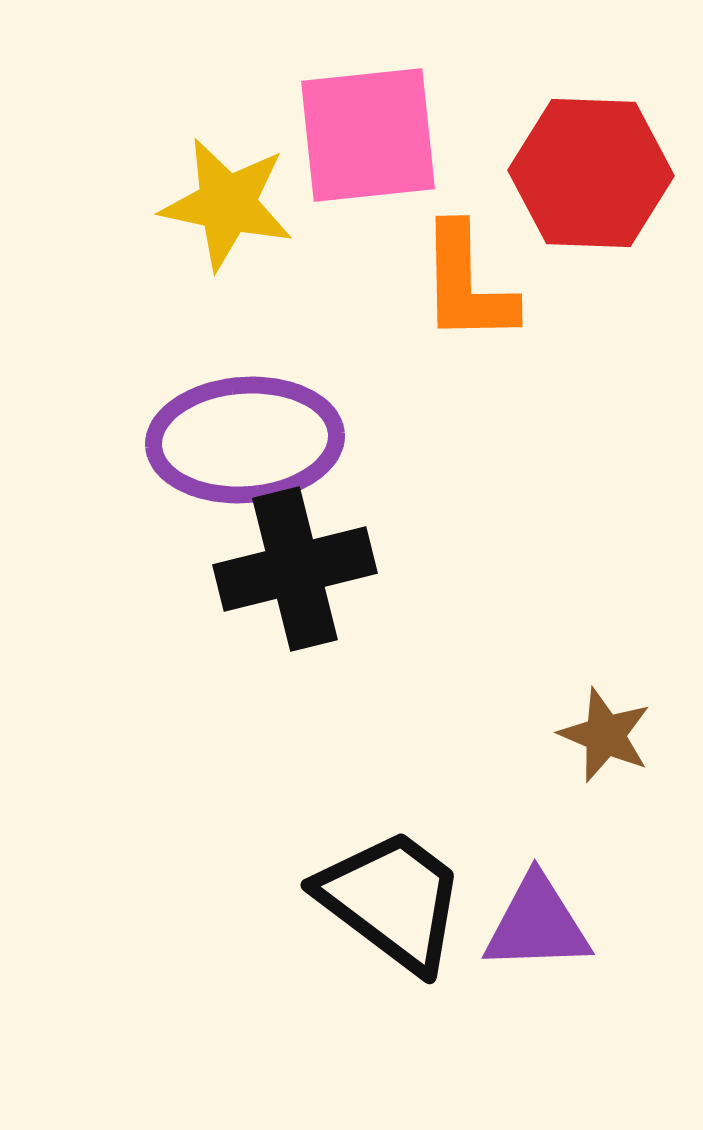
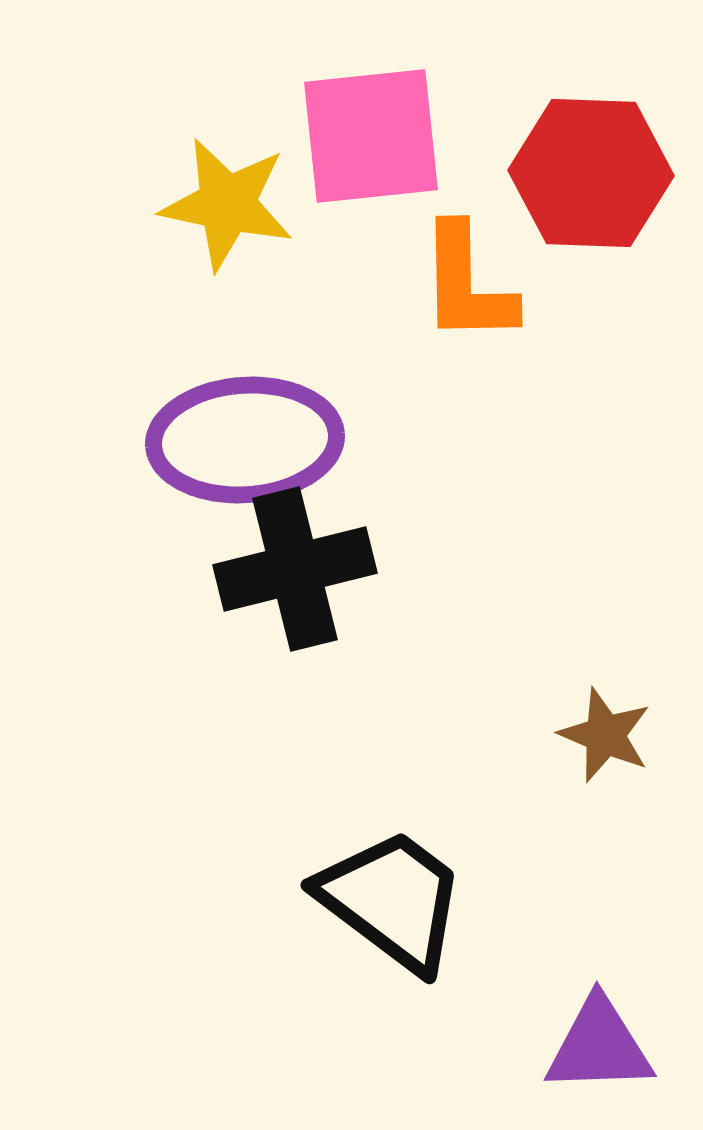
pink square: moved 3 px right, 1 px down
purple triangle: moved 62 px right, 122 px down
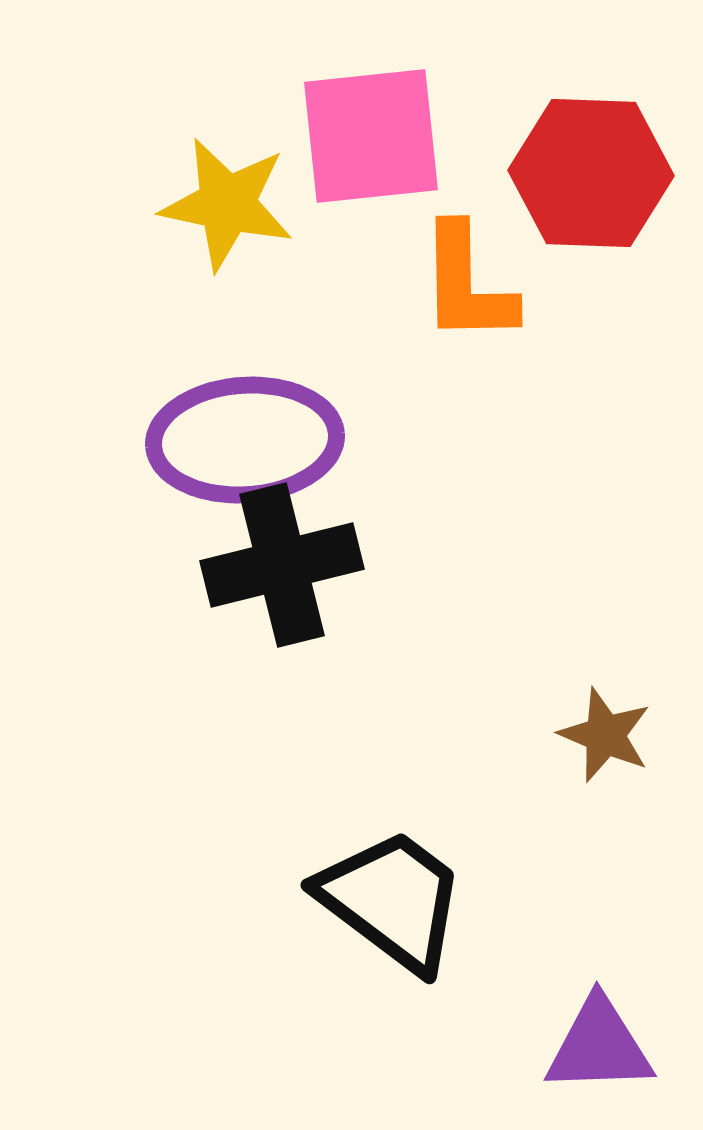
black cross: moved 13 px left, 4 px up
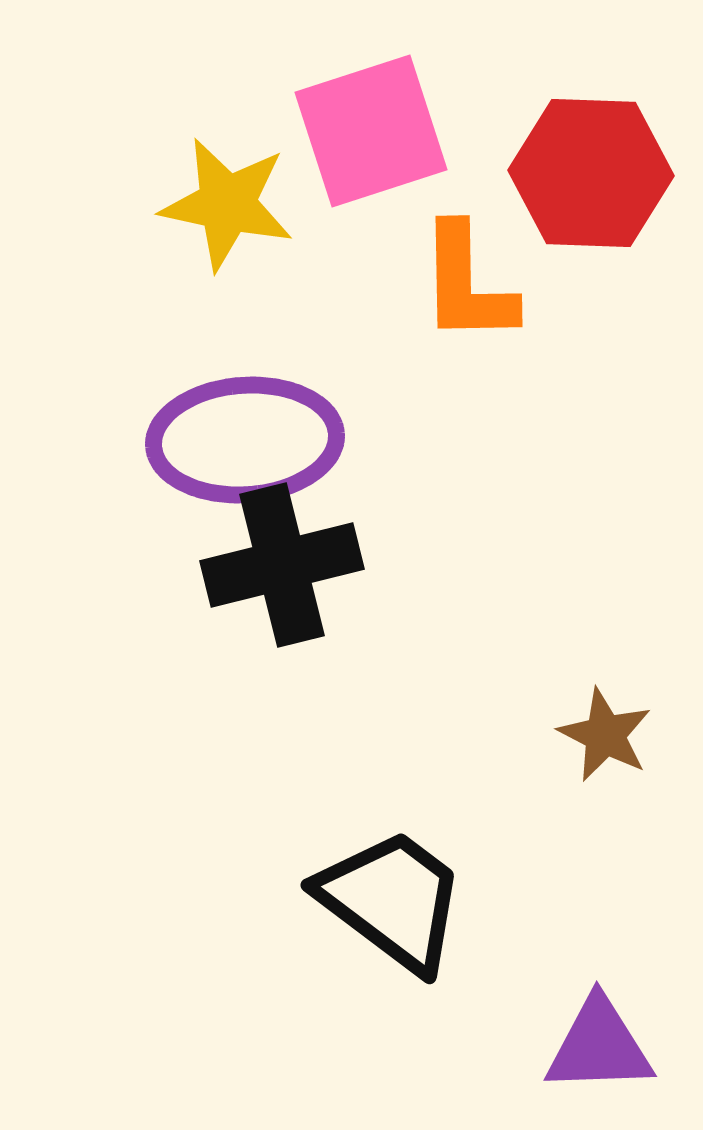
pink square: moved 5 px up; rotated 12 degrees counterclockwise
brown star: rotated 4 degrees clockwise
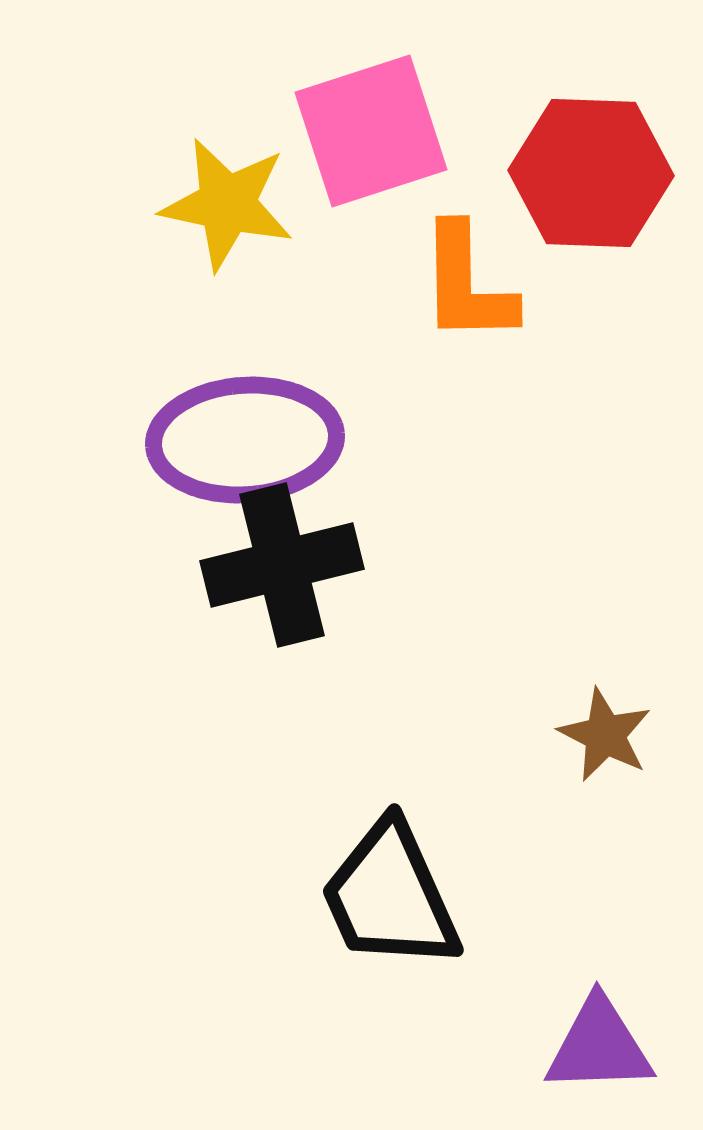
black trapezoid: moved 2 px left, 4 px up; rotated 151 degrees counterclockwise
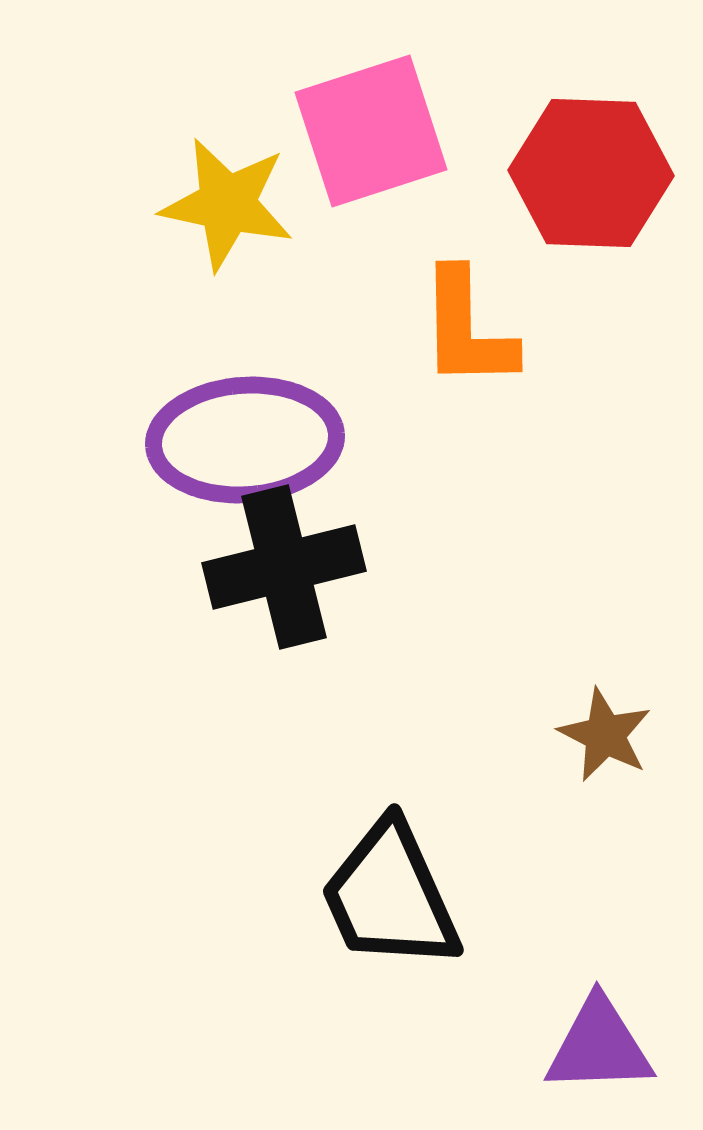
orange L-shape: moved 45 px down
black cross: moved 2 px right, 2 px down
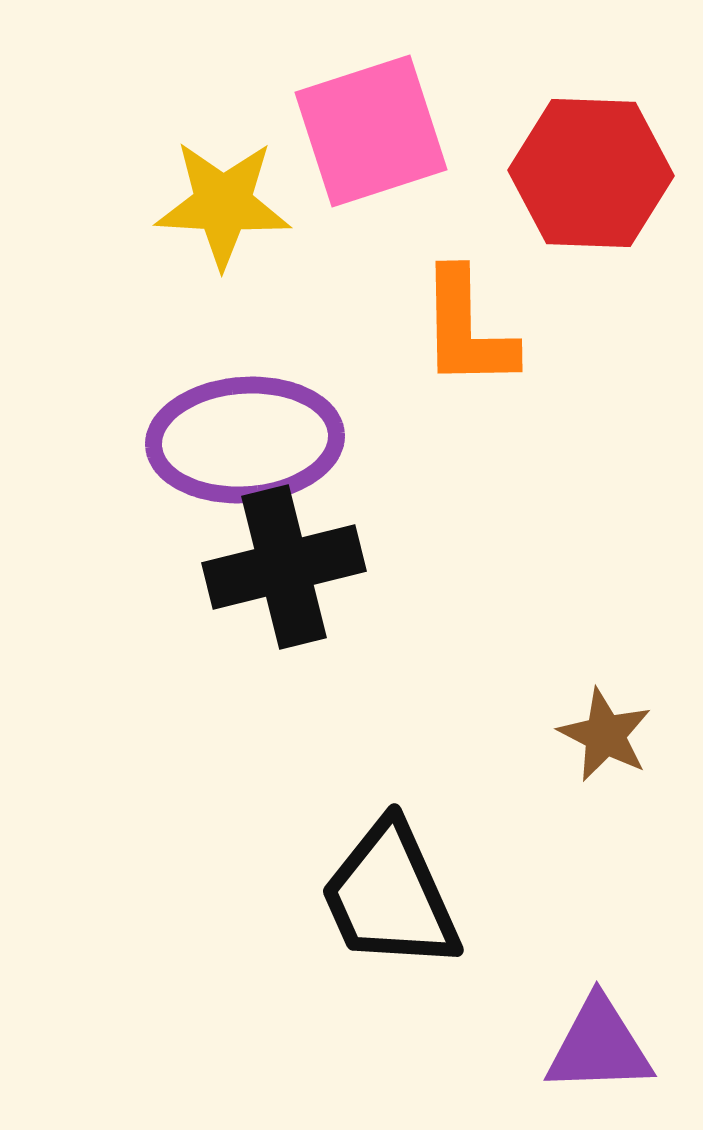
yellow star: moved 4 px left; rotated 9 degrees counterclockwise
